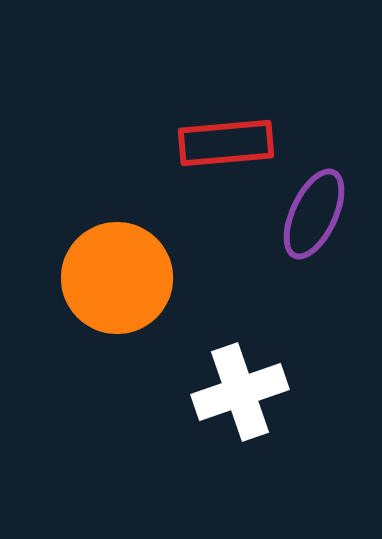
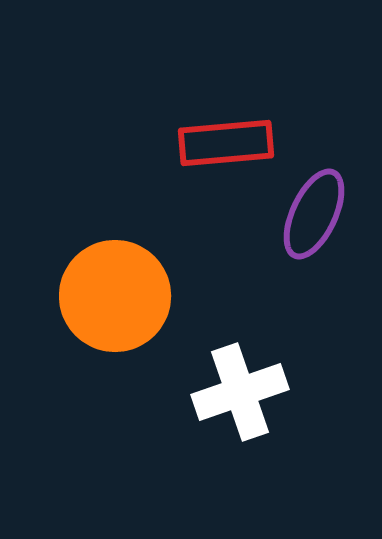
orange circle: moved 2 px left, 18 px down
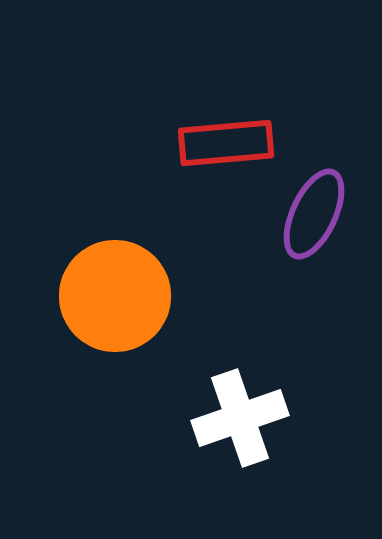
white cross: moved 26 px down
